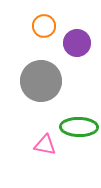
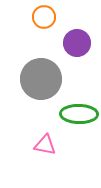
orange circle: moved 9 px up
gray circle: moved 2 px up
green ellipse: moved 13 px up
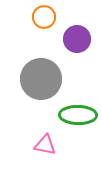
purple circle: moved 4 px up
green ellipse: moved 1 px left, 1 px down
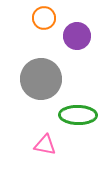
orange circle: moved 1 px down
purple circle: moved 3 px up
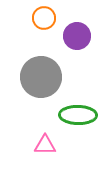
gray circle: moved 2 px up
pink triangle: rotated 10 degrees counterclockwise
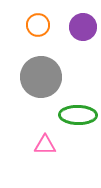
orange circle: moved 6 px left, 7 px down
purple circle: moved 6 px right, 9 px up
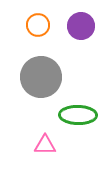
purple circle: moved 2 px left, 1 px up
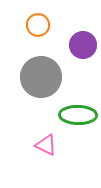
purple circle: moved 2 px right, 19 px down
pink triangle: moved 1 px right; rotated 25 degrees clockwise
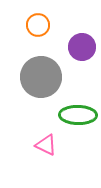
purple circle: moved 1 px left, 2 px down
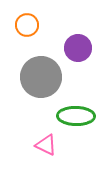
orange circle: moved 11 px left
purple circle: moved 4 px left, 1 px down
green ellipse: moved 2 px left, 1 px down
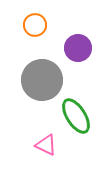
orange circle: moved 8 px right
gray circle: moved 1 px right, 3 px down
green ellipse: rotated 57 degrees clockwise
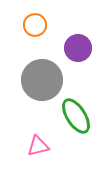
pink triangle: moved 8 px left, 1 px down; rotated 40 degrees counterclockwise
